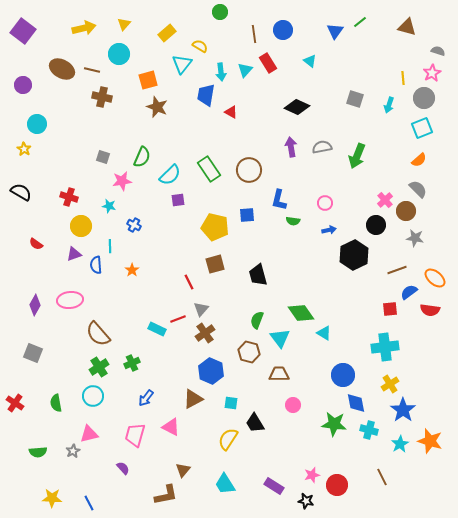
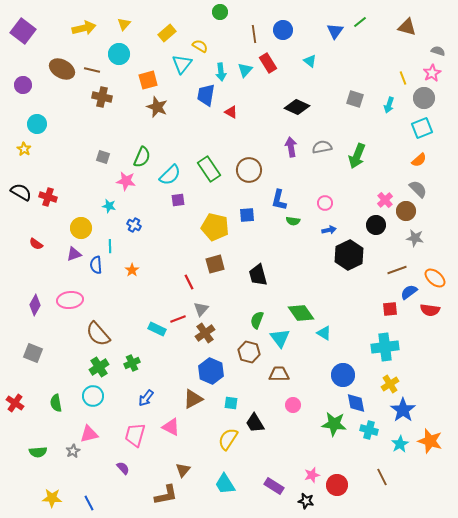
yellow line at (403, 78): rotated 16 degrees counterclockwise
pink star at (122, 181): moved 4 px right; rotated 18 degrees clockwise
red cross at (69, 197): moved 21 px left
yellow circle at (81, 226): moved 2 px down
black hexagon at (354, 255): moved 5 px left
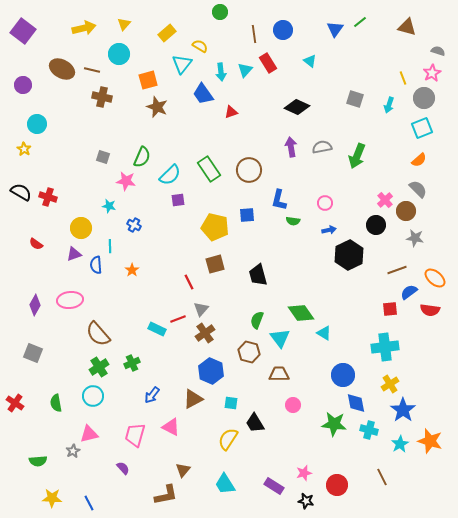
blue triangle at (335, 31): moved 2 px up
blue trapezoid at (206, 95): moved 3 px left, 1 px up; rotated 45 degrees counterclockwise
red triangle at (231, 112): rotated 48 degrees counterclockwise
blue arrow at (146, 398): moved 6 px right, 3 px up
green semicircle at (38, 452): moved 9 px down
pink star at (312, 475): moved 8 px left, 2 px up
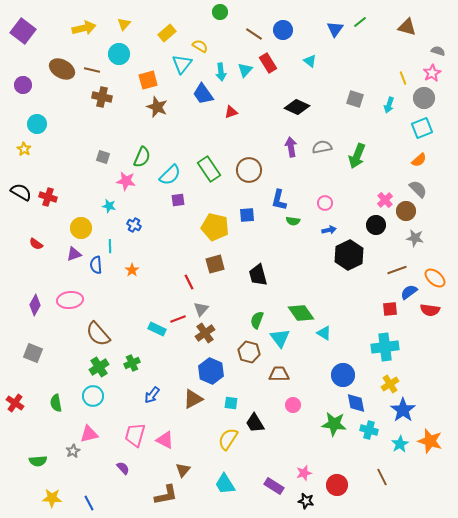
brown line at (254, 34): rotated 48 degrees counterclockwise
pink triangle at (171, 427): moved 6 px left, 13 px down
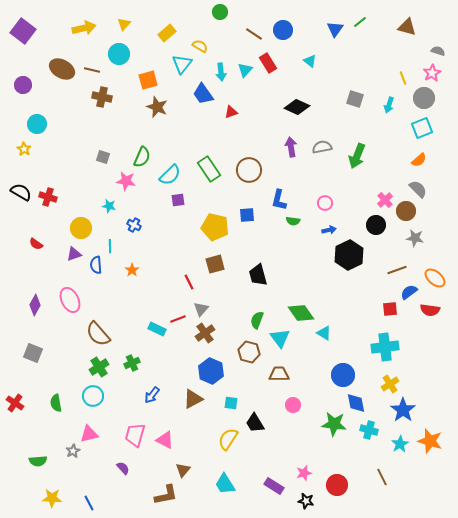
pink ellipse at (70, 300): rotated 70 degrees clockwise
